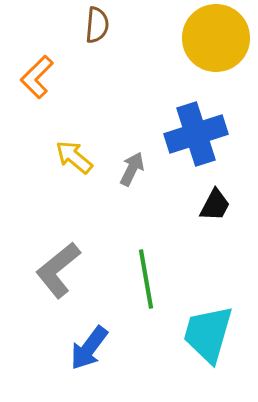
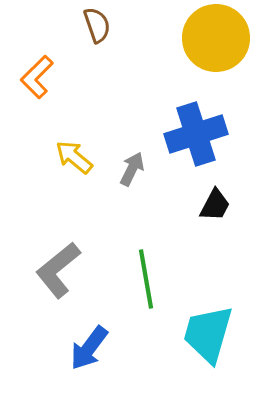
brown semicircle: rotated 24 degrees counterclockwise
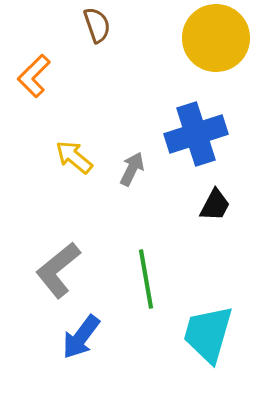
orange L-shape: moved 3 px left, 1 px up
blue arrow: moved 8 px left, 11 px up
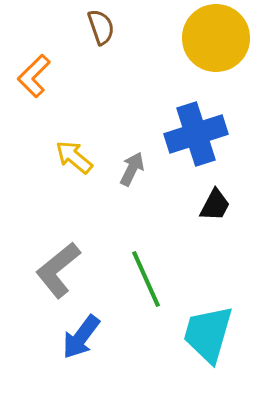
brown semicircle: moved 4 px right, 2 px down
green line: rotated 14 degrees counterclockwise
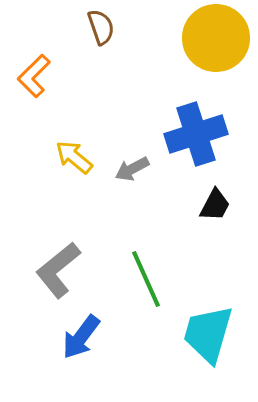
gray arrow: rotated 144 degrees counterclockwise
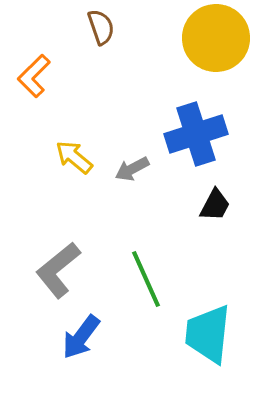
cyan trapezoid: rotated 10 degrees counterclockwise
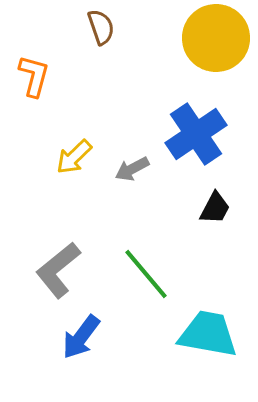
orange L-shape: rotated 150 degrees clockwise
blue cross: rotated 16 degrees counterclockwise
yellow arrow: rotated 84 degrees counterclockwise
black trapezoid: moved 3 px down
green line: moved 5 px up; rotated 16 degrees counterclockwise
cyan trapezoid: rotated 94 degrees clockwise
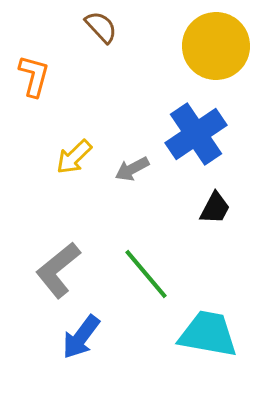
brown semicircle: rotated 24 degrees counterclockwise
yellow circle: moved 8 px down
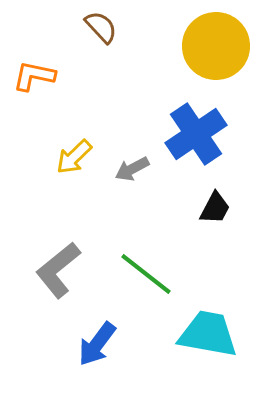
orange L-shape: rotated 93 degrees counterclockwise
green line: rotated 12 degrees counterclockwise
blue arrow: moved 16 px right, 7 px down
